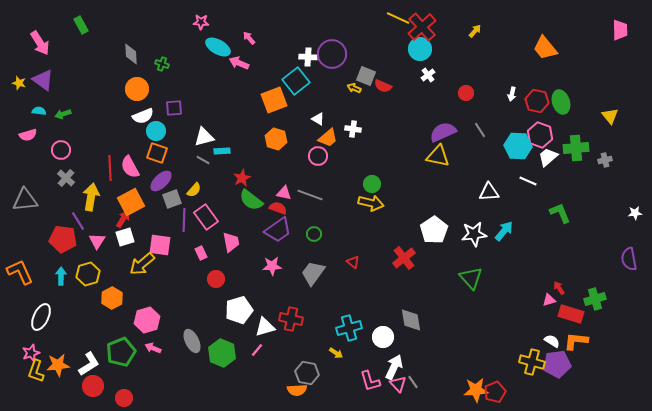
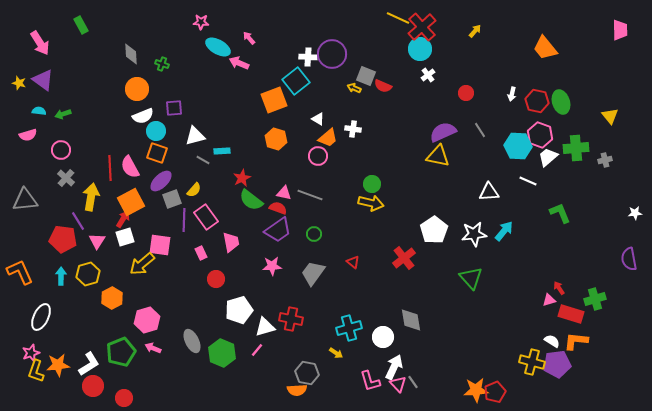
white triangle at (204, 137): moved 9 px left, 1 px up
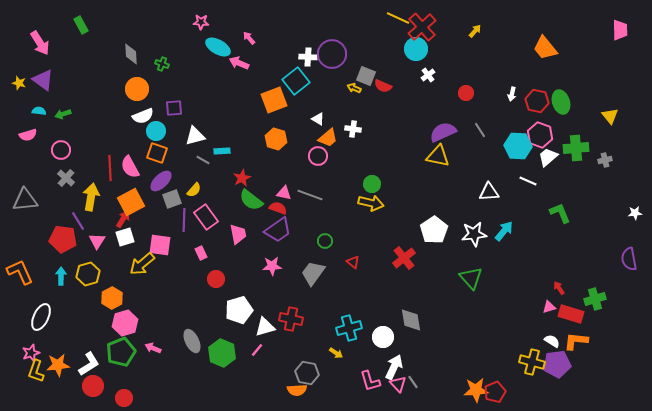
cyan circle at (420, 49): moved 4 px left
green circle at (314, 234): moved 11 px right, 7 px down
pink trapezoid at (231, 242): moved 7 px right, 8 px up
pink triangle at (549, 300): moved 7 px down
pink hexagon at (147, 320): moved 22 px left, 3 px down
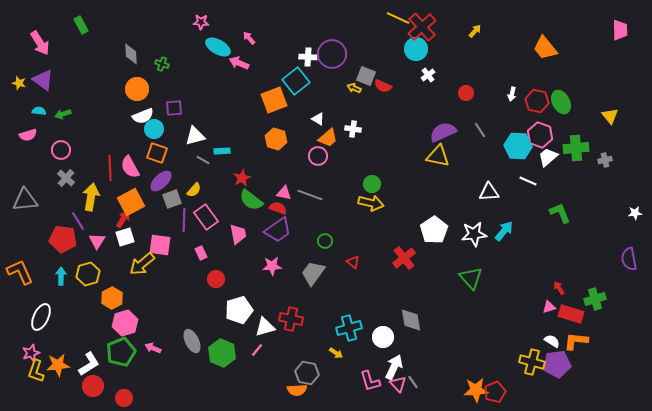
green ellipse at (561, 102): rotated 10 degrees counterclockwise
cyan circle at (156, 131): moved 2 px left, 2 px up
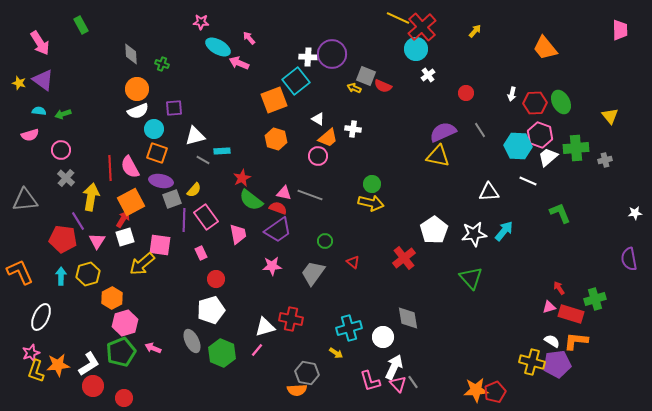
red hexagon at (537, 101): moved 2 px left, 2 px down; rotated 15 degrees counterclockwise
white semicircle at (143, 116): moved 5 px left, 5 px up
pink semicircle at (28, 135): moved 2 px right
purple ellipse at (161, 181): rotated 55 degrees clockwise
white pentagon at (239, 310): moved 28 px left
gray diamond at (411, 320): moved 3 px left, 2 px up
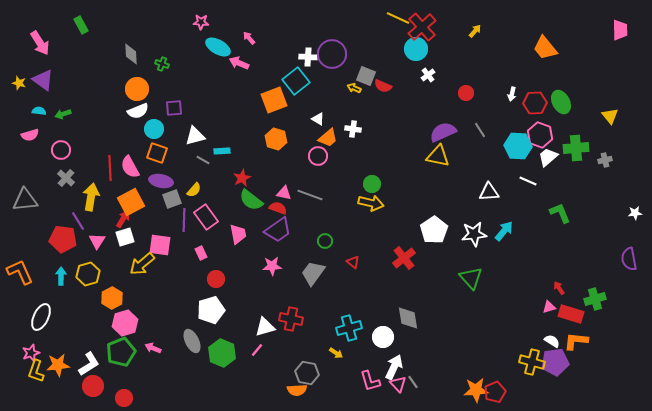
purple pentagon at (557, 364): moved 2 px left, 2 px up
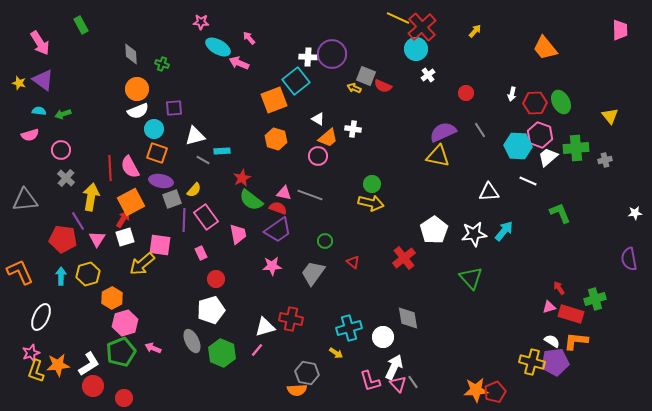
pink triangle at (97, 241): moved 2 px up
